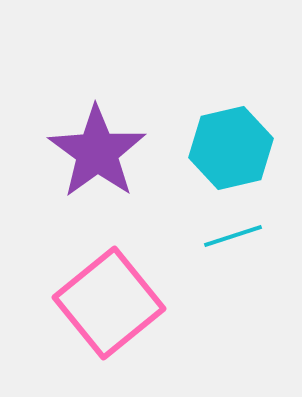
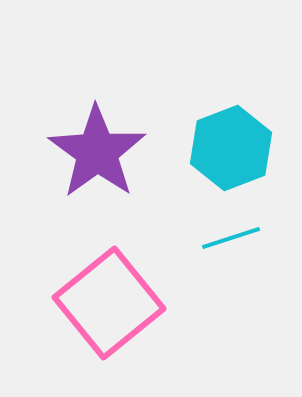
cyan hexagon: rotated 8 degrees counterclockwise
cyan line: moved 2 px left, 2 px down
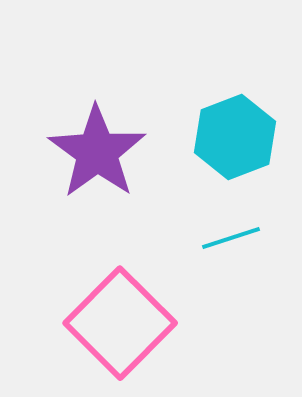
cyan hexagon: moved 4 px right, 11 px up
pink square: moved 11 px right, 20 px down; rotated 6 degrees counterclockwise
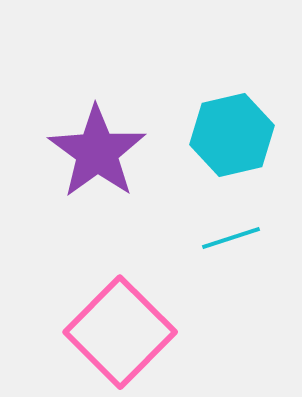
cyan hexagon: moved 3 px left, 2 px up; rotated 8 degrees clockwise
pink square: moved 9 px down
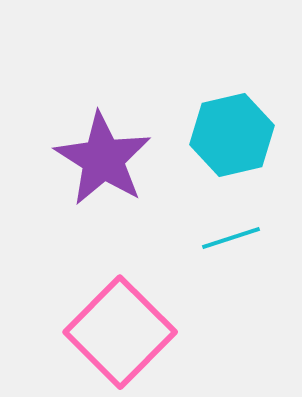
purple star: moved 6 px right, 7 px down; rotated 4 degrees counterclockwise
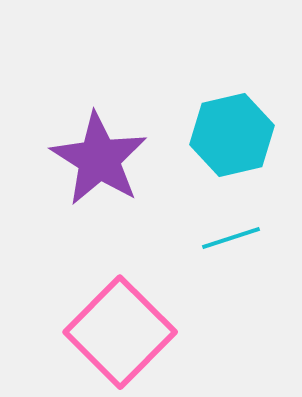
purple star: moved 4 px left
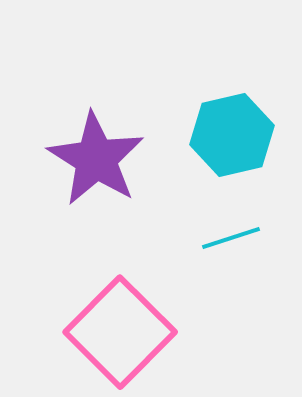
purple star: moved 3 px left
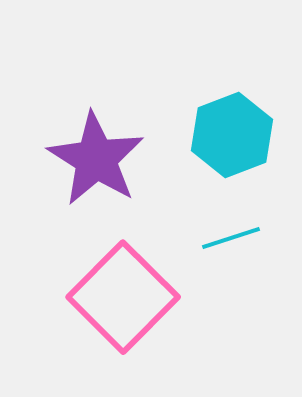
cyan hexagon: rotated 8 degrees counterclockwise
pink square: moved 3 px right, 35 px up
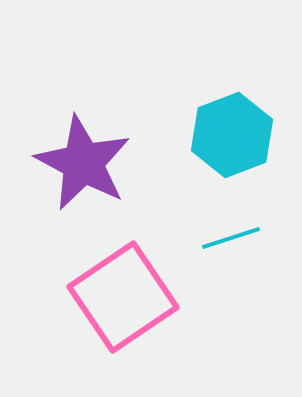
purple star: moved 13 px left, 4 px down; rotated 4 degrees counterclockwise
pink square: rotated 11 degrees clockwise
